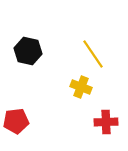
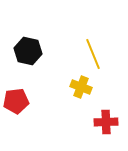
yellow line: rotated 12 degrees clockwise
red pentagon: moved 20 px up
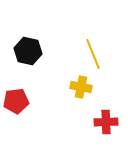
yellow cross: rotated 10 degrees counterclockwise
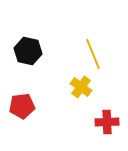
yellow cross: rotated 25 degrees clockwise
red pentagon: moved 6 px right, 5 px down
red cross: moved 1 px right
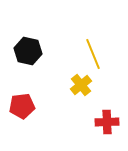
yellow cross: moved 2 px up; rotated 15 degrees clockwise
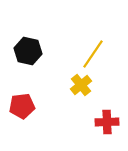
yellow line: rotated 56 degrees clockwise
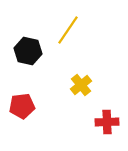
yellow line: moved 25 px left, 24 px up
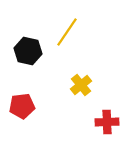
yellow line: moved 1 px left, 2 px down
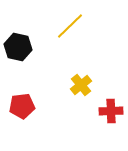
yellow line: moved 3 px right, 6 px up; rotated 12 degrees clockwise
black hexagon: moved 10 px left, 4 px up
red cross: moved 4 px right, 11 px up
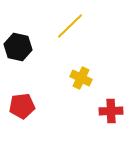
yellow cross: moved 7 px up; rotated 25 degrees counterclockwise
